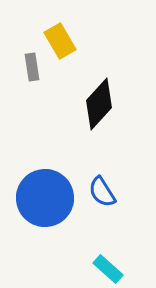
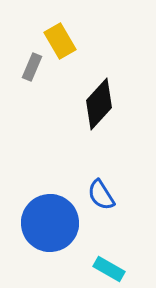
gray rectangle: rotated 32 degrees clockwise
blue semicircle: moved 1 px left, 3 px down
blue circle: moved 5 px right, 25 px down
cyan rectangle: moved 1 px right; rotated 12 degrees counterclockwise
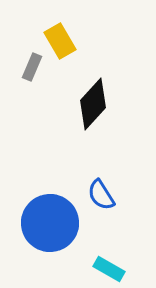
black diamond: moved 6 px left
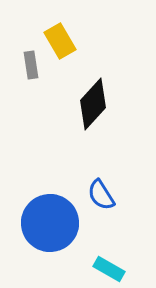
gray rectangle: moved 1 px left, 2 px up; rotated 32 degrees counterclockwise
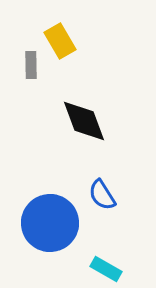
gray rectangle: rotated 8 degrees clockwise
black diamond: moved 9 px left, 17 px down; rotated 63 degrees counterclockwise
blue semicircle: moved 1 px right
cyan rectangle: moved 3 px left
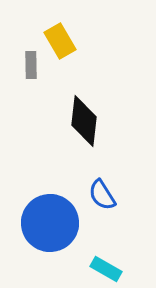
black diamond: rotated 27 degrees clockwise
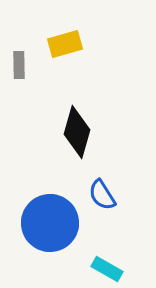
yellow rectangle: moved 5 px right, 3 px down; rotated 76 degrees counterclockwise
gray rectangle: moved 12 px left
black diamond: moved 7 px left, 11 px down; rotated 9 degrees clockwise
cyan rectangle: moved 1 px right
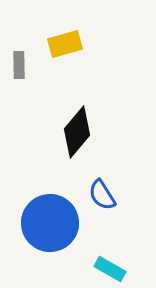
black diamond: rotated 24 degrees clockwise
cyan rectangle: moved 3 px right
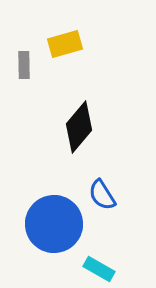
gray rectangle: moved 5 px right
black diamond: moved 2 px right, 5 px up
blue circle: moved 4 px right, 1 px down
cyan rectangle: moved 11 px left
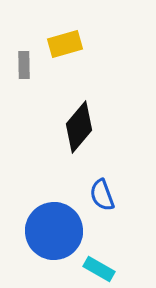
blue semicircle: rotated 12 degrees clockwise
blue circle: moved 7 px down
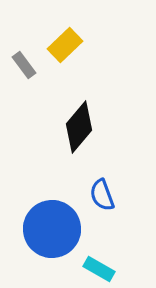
yellow rectangle: moved 1 px down; rotated 28 degrees counterclockwise
gray rectangle: rotated 36 degrees counterclockwise
blue circle: moved 2 px left, 2 px up
